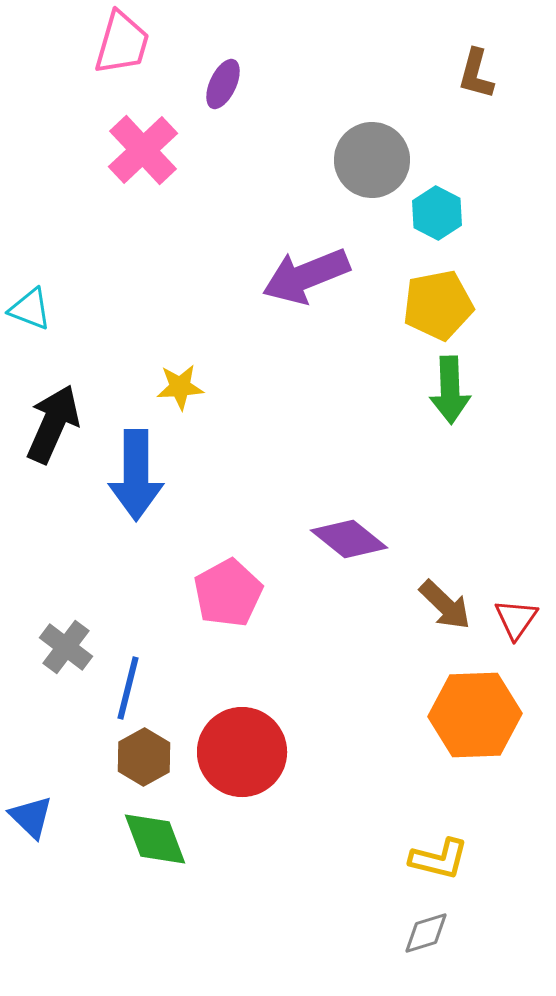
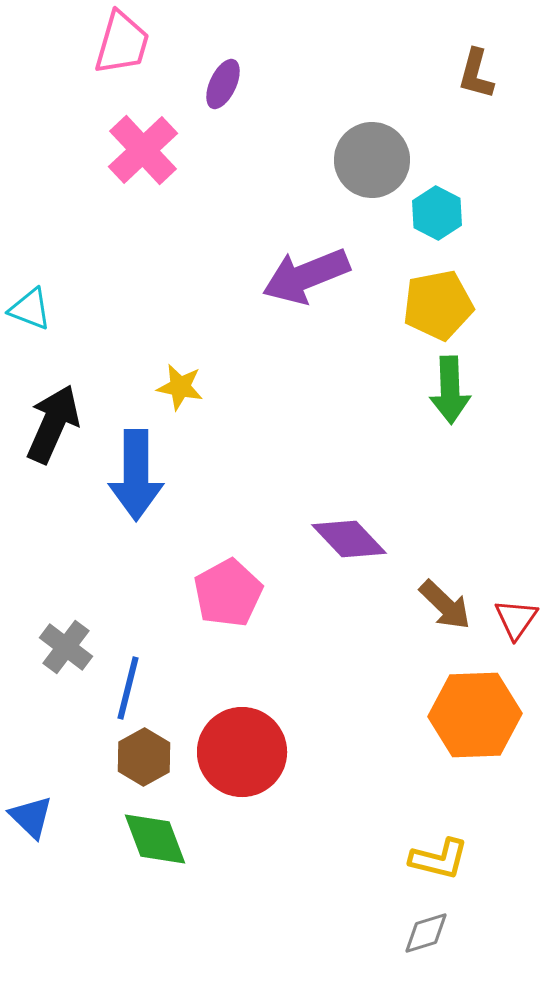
yellow star: rotated 15 degrees clockwise
purple diamond: rotated 8 degrees clockwise
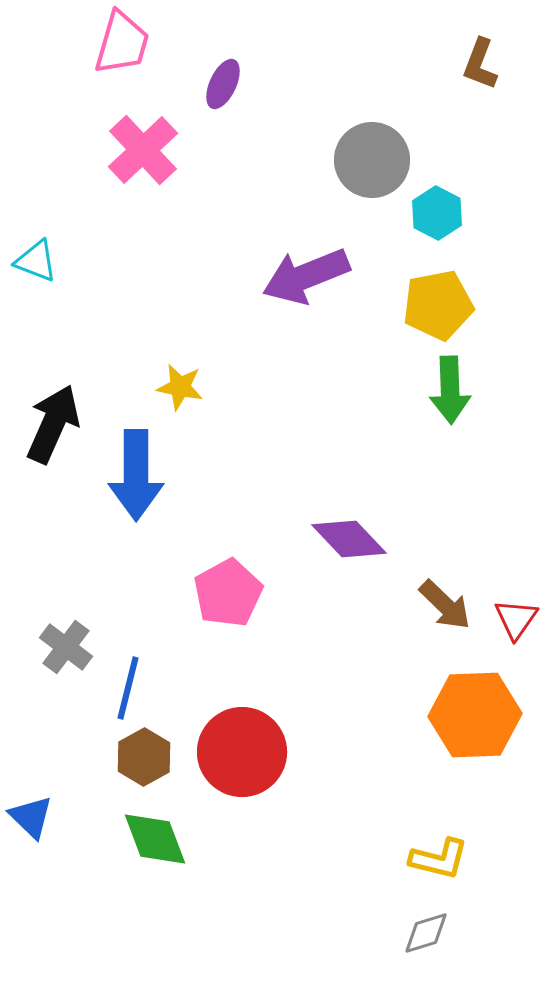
brown L-shape: moved 4 px right, 10 px up; rotated 6 degrees clockwise
cyan triangle: moved 6 px right, 48 px up
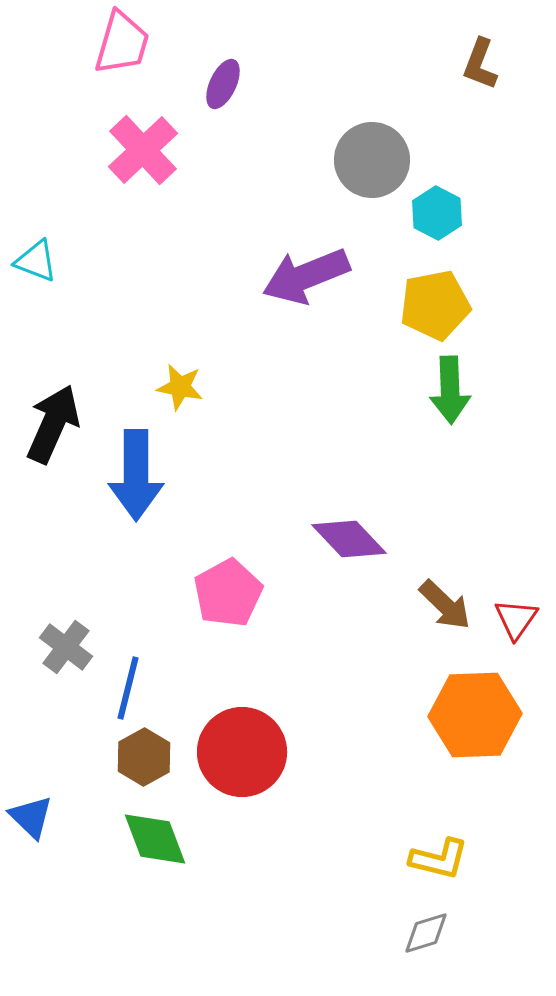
yellow pentagon: moved 3 px left
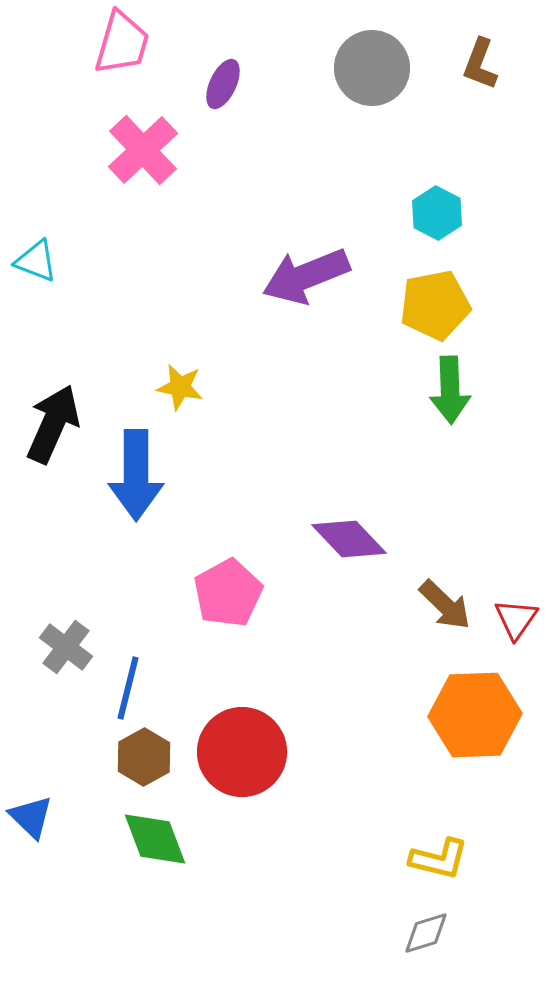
gray circle: moved 92 px up
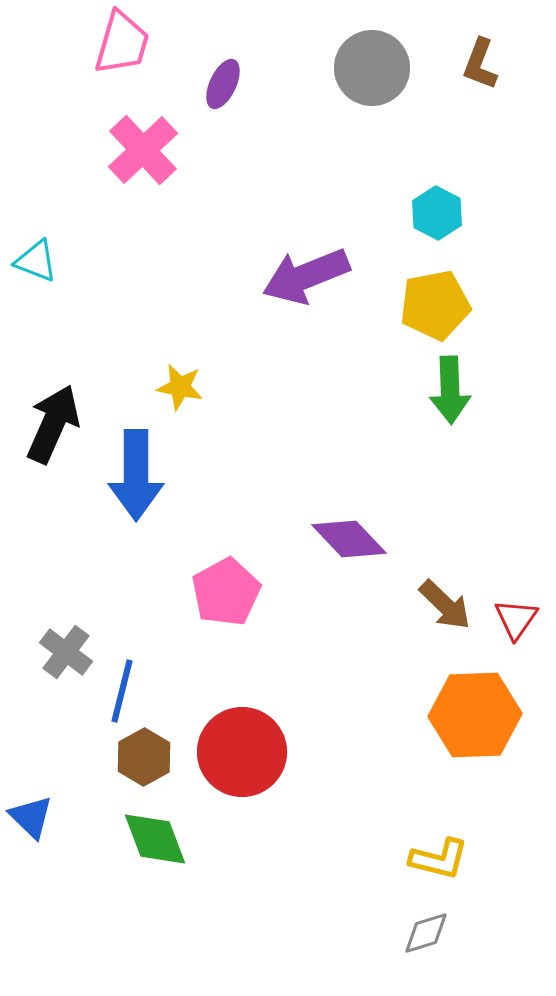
pink pentagon: moved 2 px left, 1 px up
gray cross: moved 5 px down
blue line: moved 6 px left, 3 px down
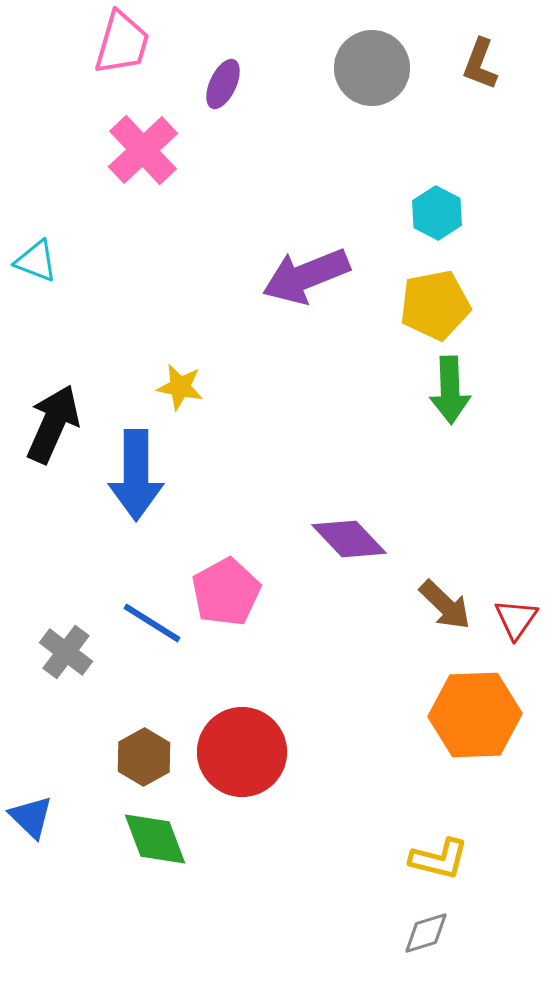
blue line: moved 30 px right, 68 px up; rotated 72 degrees counterclockwise
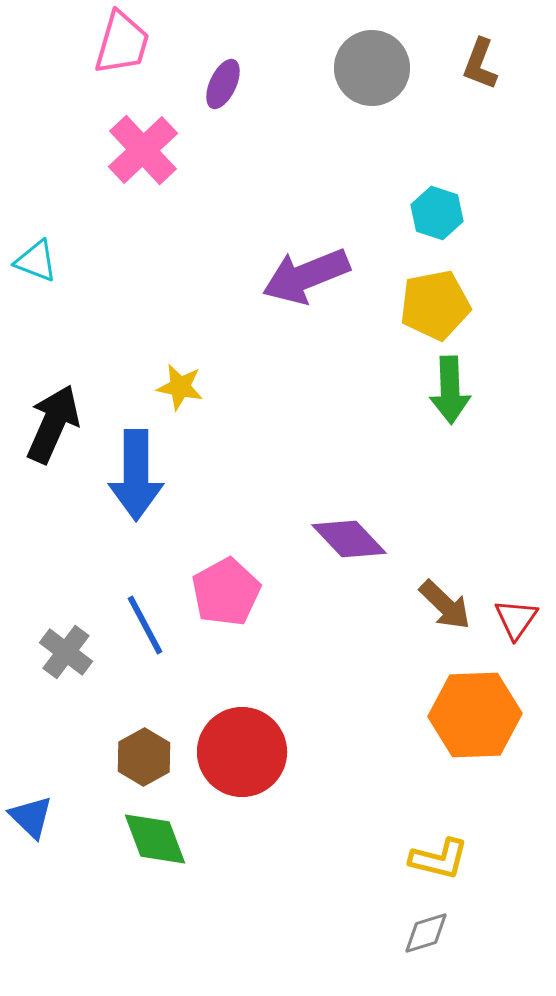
cyan hexagon: rotated 9 degrees counterclockwise
blue line: moved 7 px left, 2 px down; rotated 30 degrees clockwise
